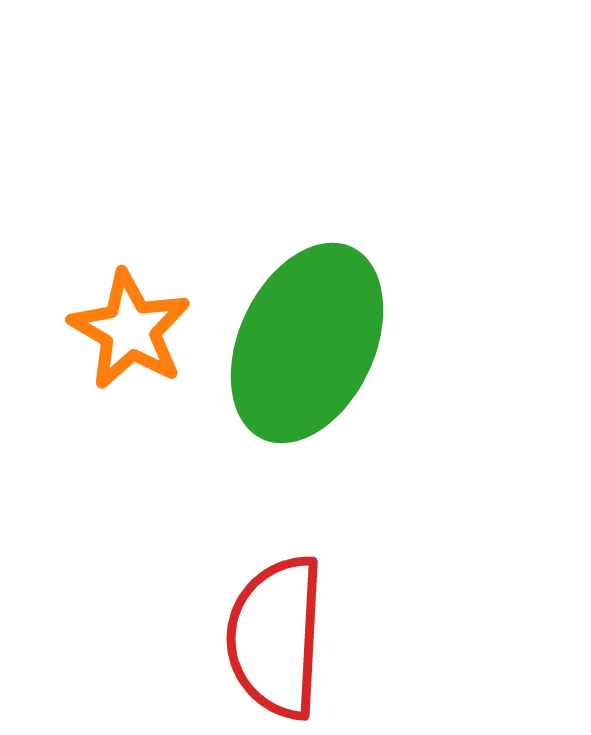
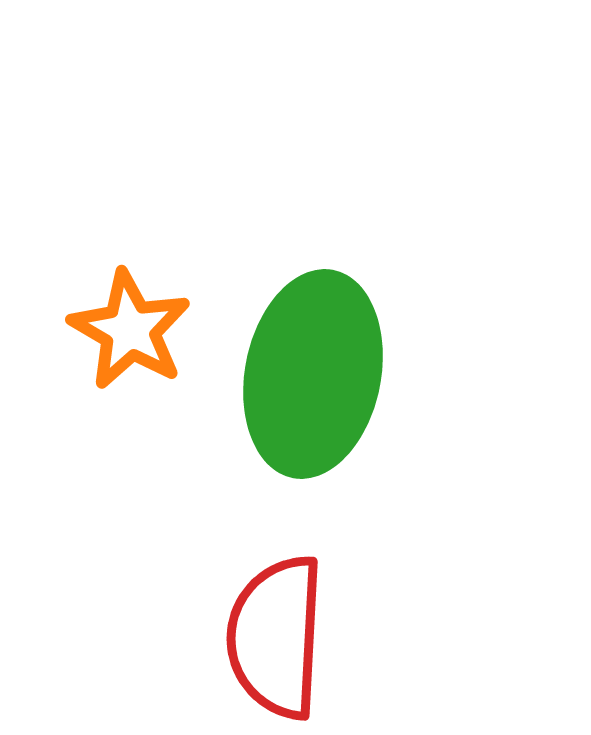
green ellipse: moved 6 px right, 31 px down; rotated 14 degrees counterclockwise
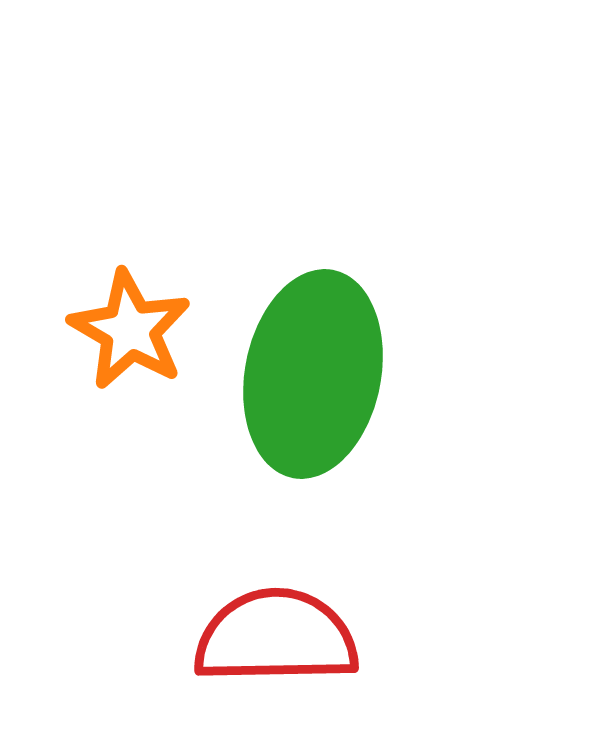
red semicircle: rotated 86 degrees clockwise
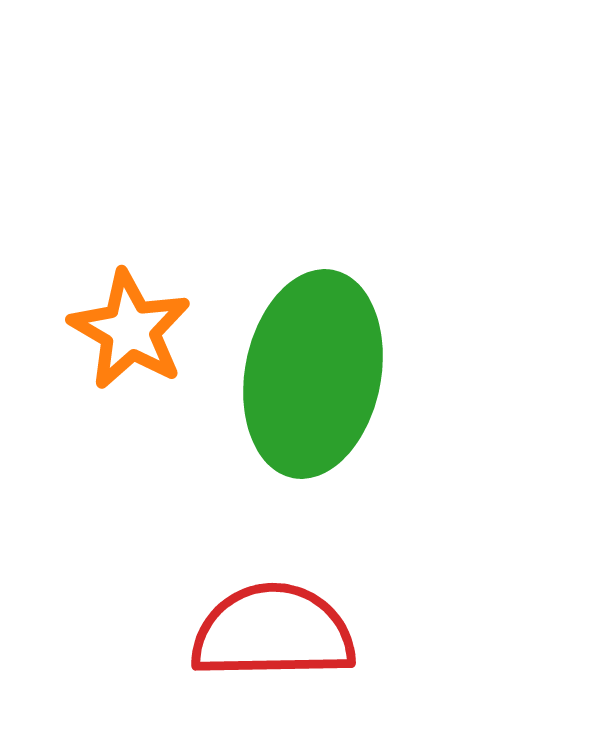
red semicircle: moved 3 px left, 5 px up
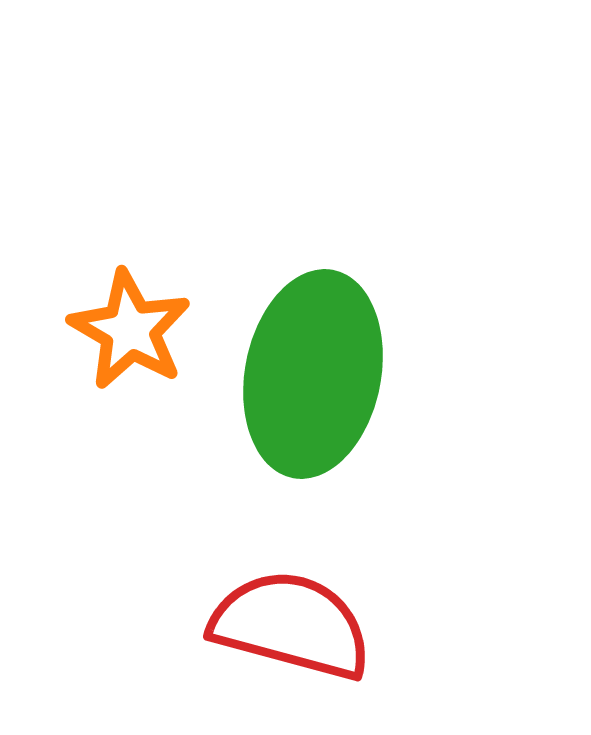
red semicircle: moved 18 px right, 7 px up; rotated 16 degrees clockwise
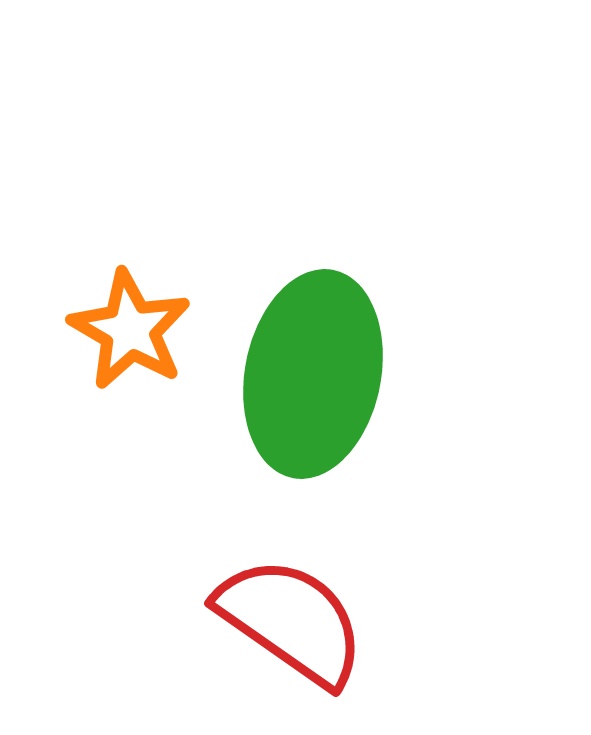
red semicircle: moved 4 px up; rotated 20 degrees clockwise
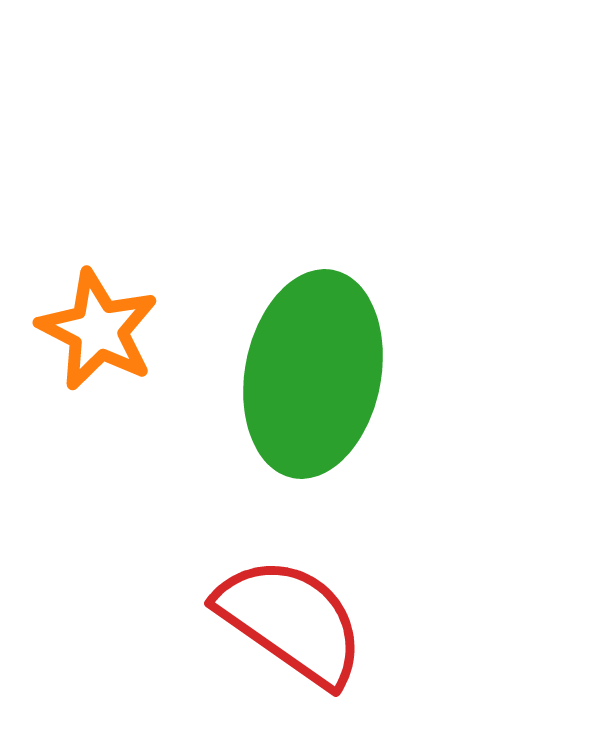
orange star: moved 32 px left; rotated 3 degrees counterclockwise
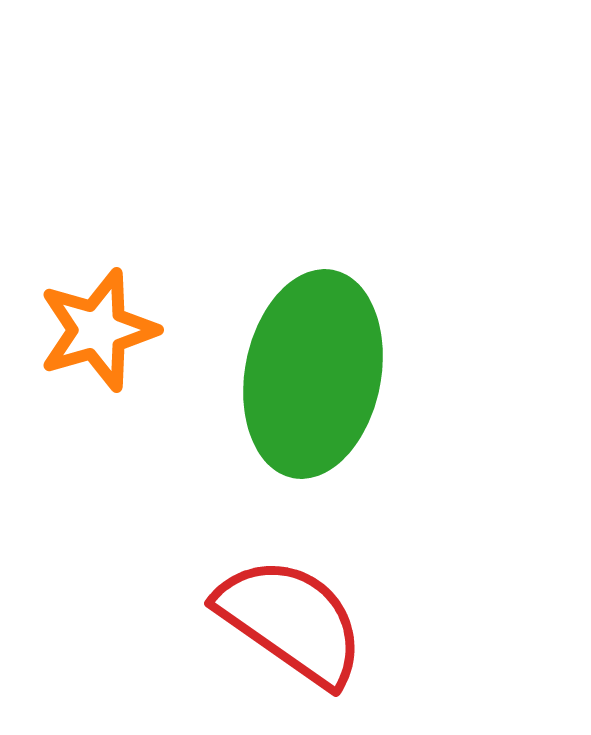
orange star: rotated 29 degrees clockwise
